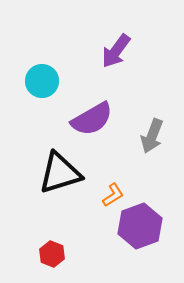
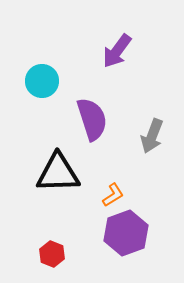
purple arrow: moved 1 px right
purple semicircle: rotated 78 degrees counterclockwise
black triangle: moved 2 px left; rotated 15 degrees clockwise
purple hexagon: moved 14 px left, 7 px down
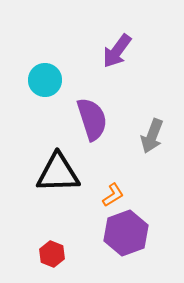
cyan circle: moved 3 px right, 1 px up
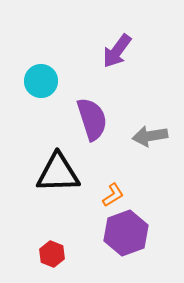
cyan circle: moved 4 px left, 1 px down
gray arrow: moved 2 px left; rotated 60 degrees clockwise
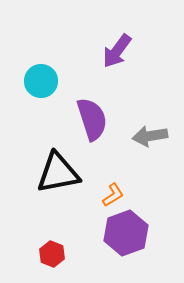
black triangle: rotated 9 degrees counterclockwise
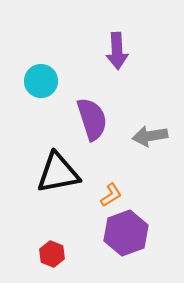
purple arrow: rotated 39 degrees counterclockwise
orange L-shape: moved 2 px left
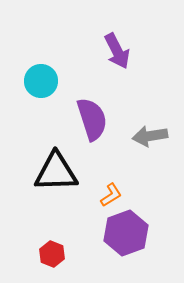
purple arrow: rotated 24 degrees counterclockwise
black triangle: moved 2 px left, 1 px up; rotated 9 degrees clockwise
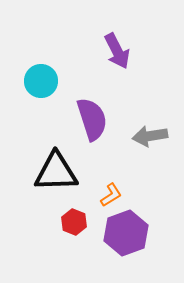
red hexagon: moved 22 px right, 32 px up
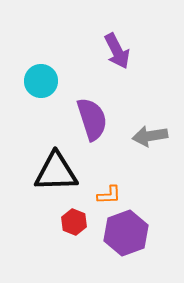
orange L-shape: moved 2 px left; rotated 30 degrees clockwise
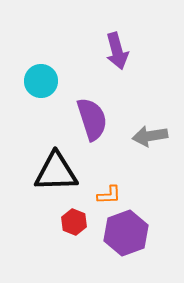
purple arrow: rotated 12 degrees clockwise
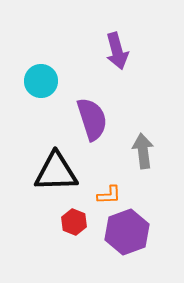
gray arrow: moved 7 px left, 15 px down; rotated 92 degrees clockwise
purple hexagon: moved 1 px right, 1 px up
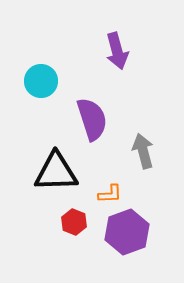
gray arrow: rotated 8 degrees counterclockwise
orange L-shape: moved 1 px right, 1 px up
